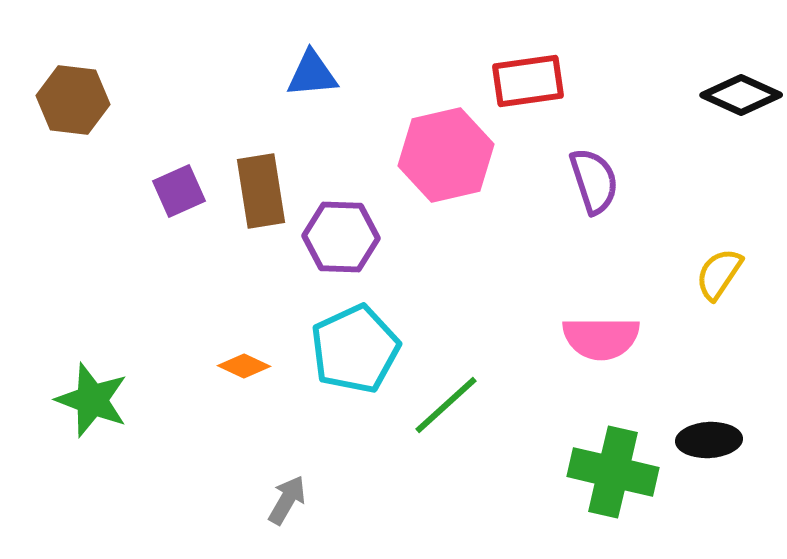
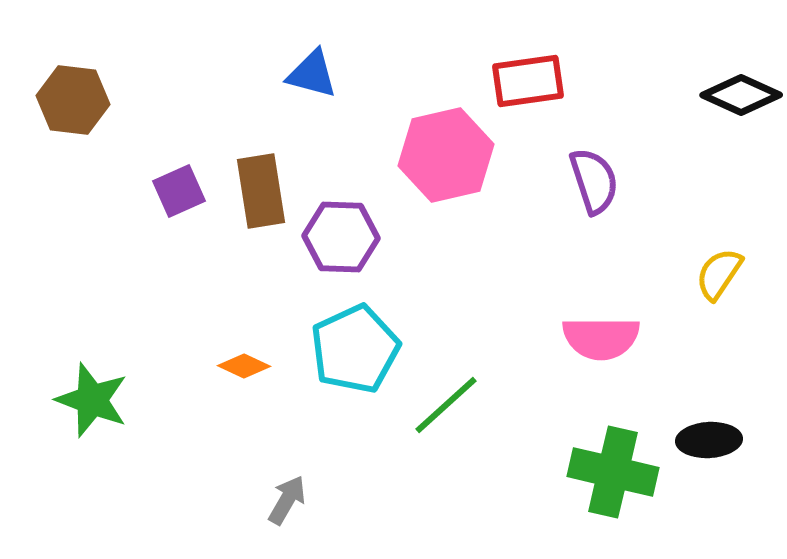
blue triangle: rotated 20 degrees clockwise
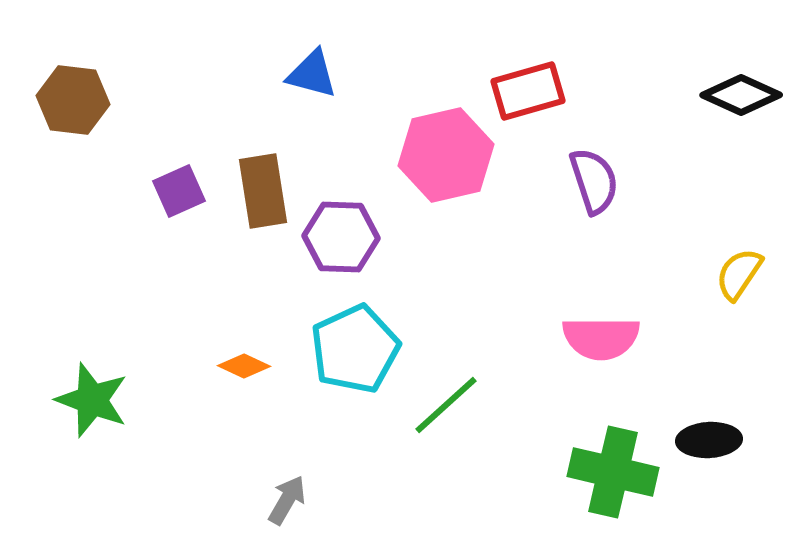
red rectangle: moved 10 px down; rotated 8 degrees counterclockwise
brown rectangle: moved 2 px right
yellow semicircle: moved 20 px right
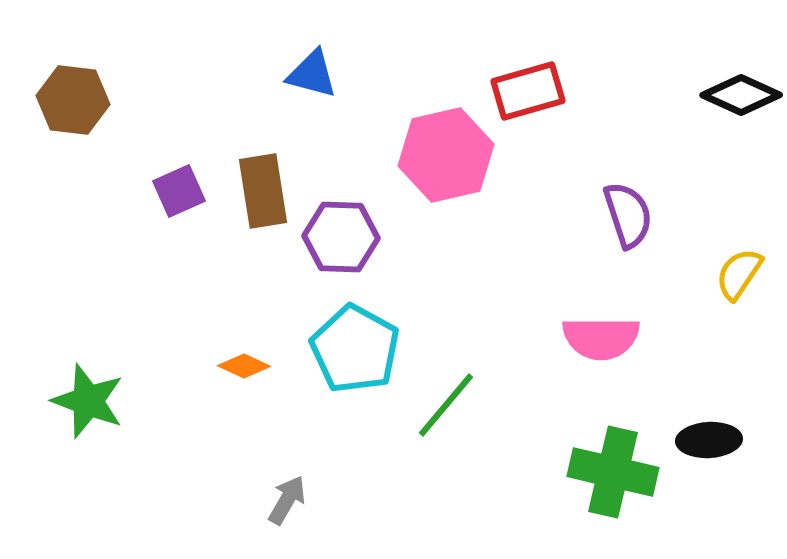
purple semicircle: moved 34 px right, 34 px down
cyan pentagon: rotated 18 degrees counterclockwise
green star: moved 4 px left, 1 px down
green line: rotated 8 degrees counterclockwise
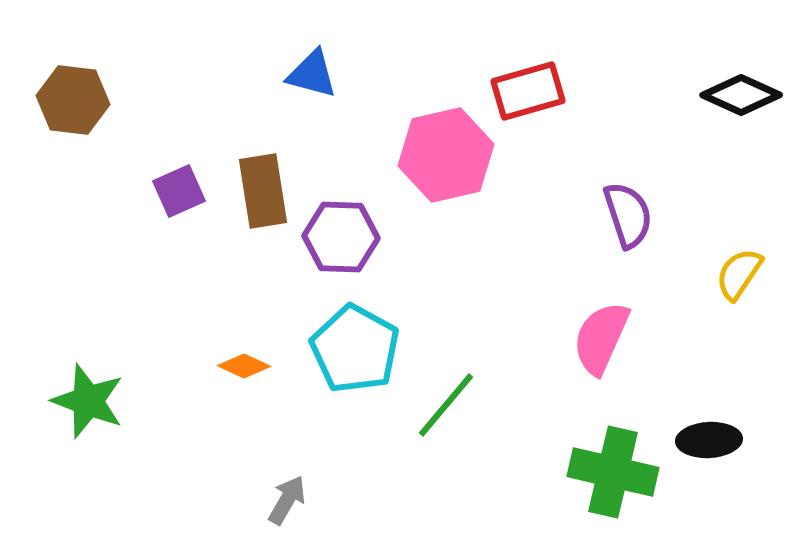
pink semicircle: rotated 114 degrees clockwise
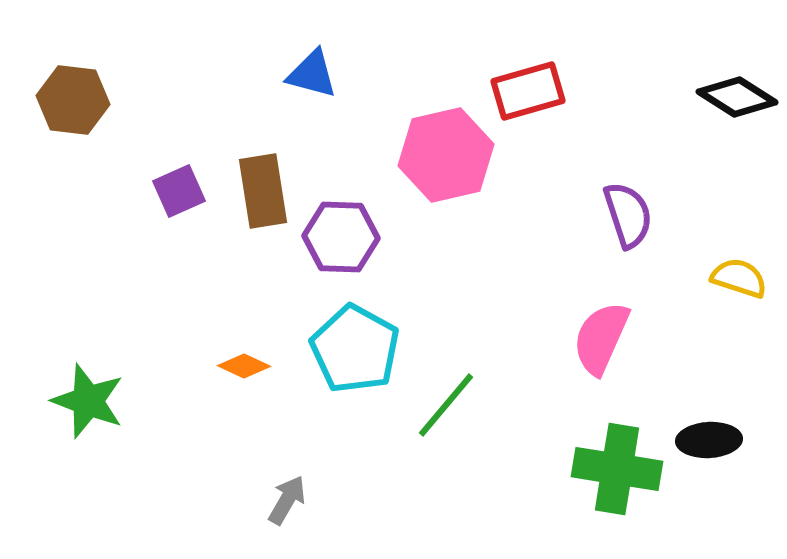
black diamond: moved 4 px left, 2 px down; rotated 8 degrees clockwise
yellow semicircle: moved 4 px down; rotated 74 degrees clockwise
green cross: moved 4 px right, 3 px up; rotated 4 degrees counterclockwise
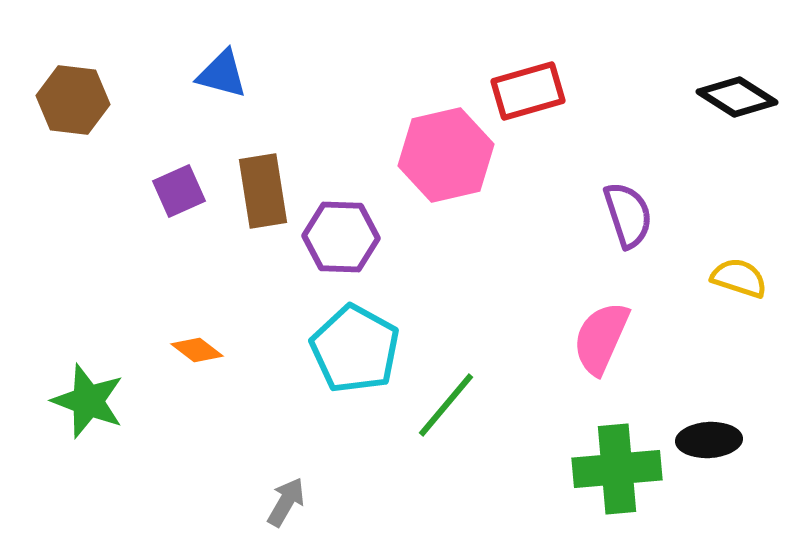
blue triangle: moved 90 px left
orange diamond: moved 47 px left, 16 px up; rotated 12 degrees clockwise
green cross: rotated 14 degrees counterclockwise
gray arrow: moved 1 px left, 2 px down
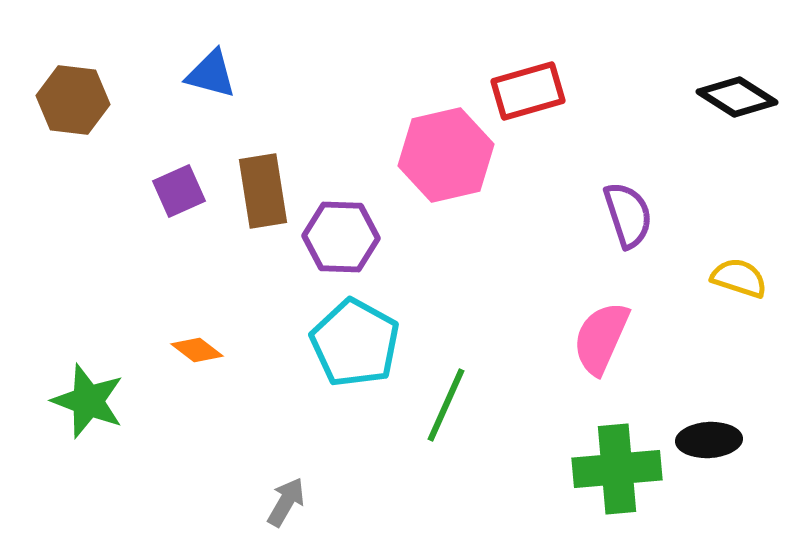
blue triangle: moved 11 px left
cyan pentagon: moved 6 px up
green line: rotated 16 degrees counterclockwise
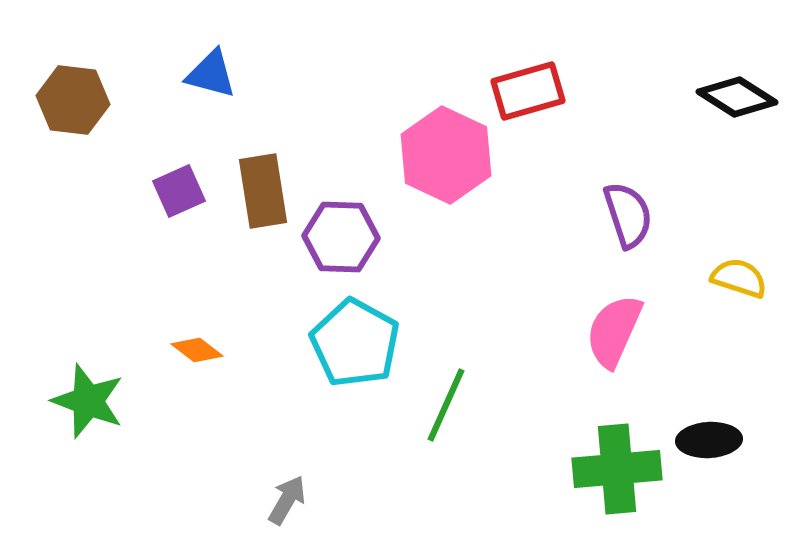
pink hexagon: rotated 22 degrees counterclockwise
pink semicircle: moved 13 px right, 7 px up
gray arrow: moved 1 px right, 2 px up
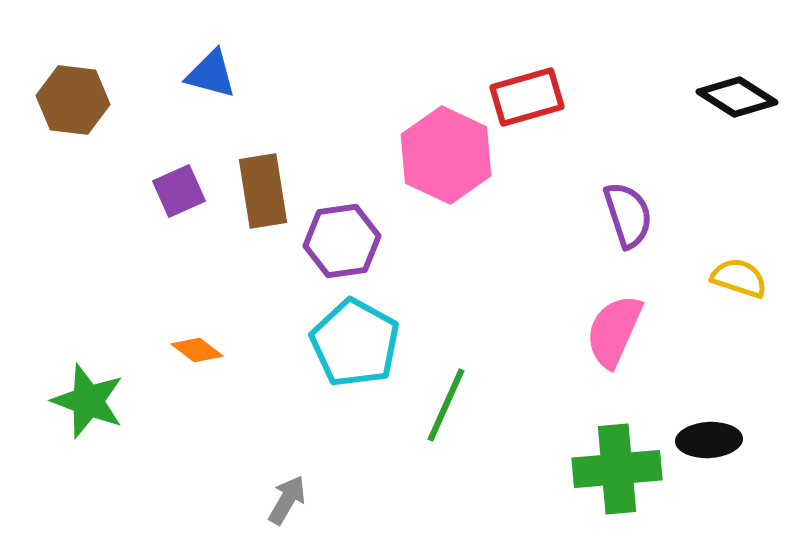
red rectangle: moved 1 px left, 6 px down
purple hexagon: moved 1 px right, 4 px down; rotated 10 degrees counterclockwise
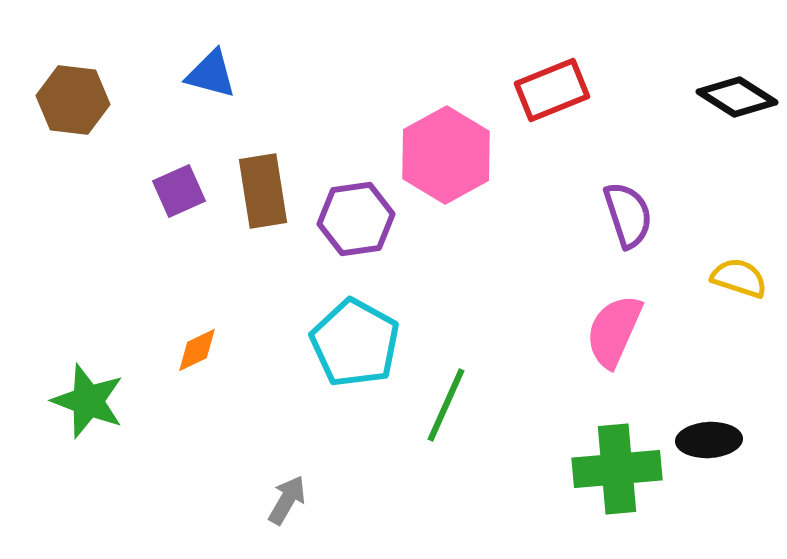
red rectangle: moved 25 px right, 7 px up; rotated 6 degrees counterclockwise
pink hexagon: rotated 6 degrees clockwise
purple hexagon: moved 14 px right, 22 px up
orange diamond: rotated 63 degrees counterclockwise
